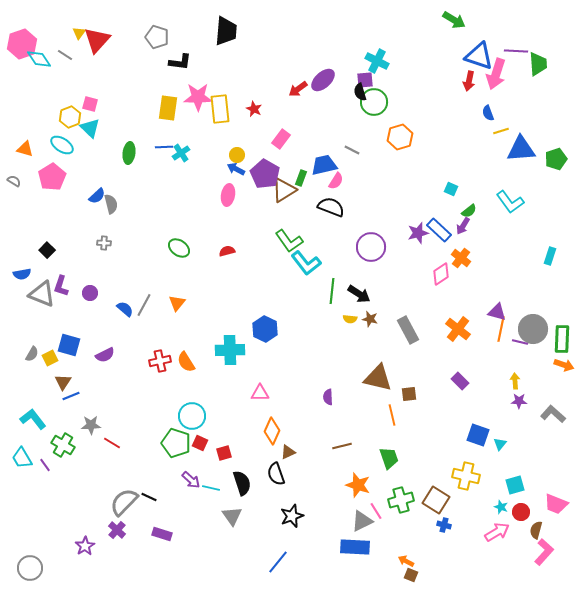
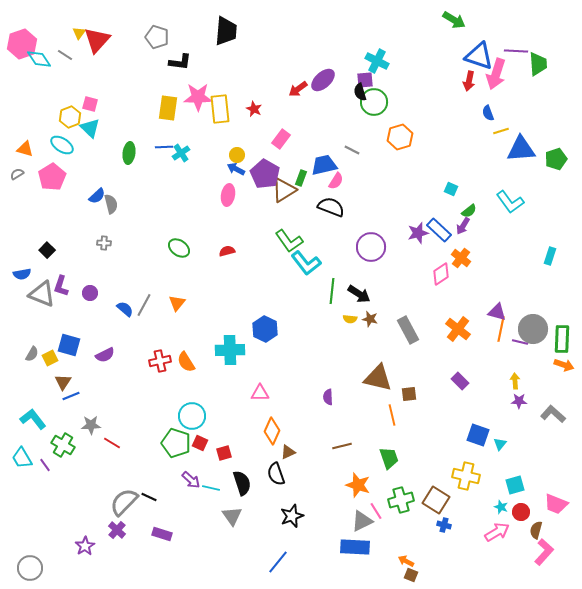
gray semicircle at (14, 181): moved 3 px right, 7 px up; rotated 64 degrees counterclockwise
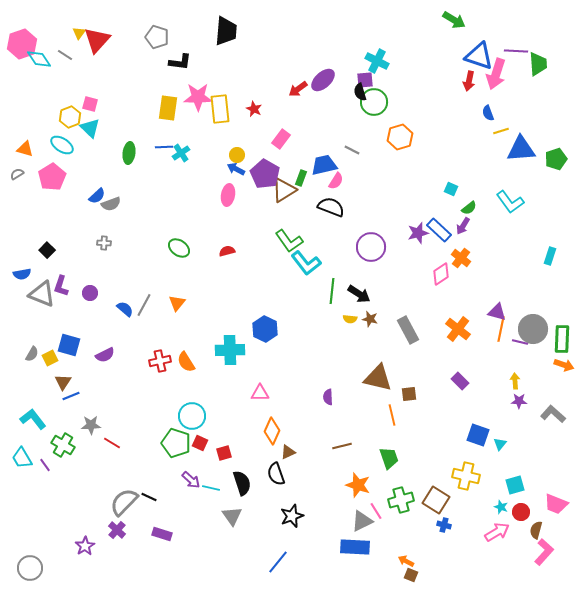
gray semicircle at (111, 204): rotated 84 degrees clockwise
green semicircle at (469, 211): moved 3 px up
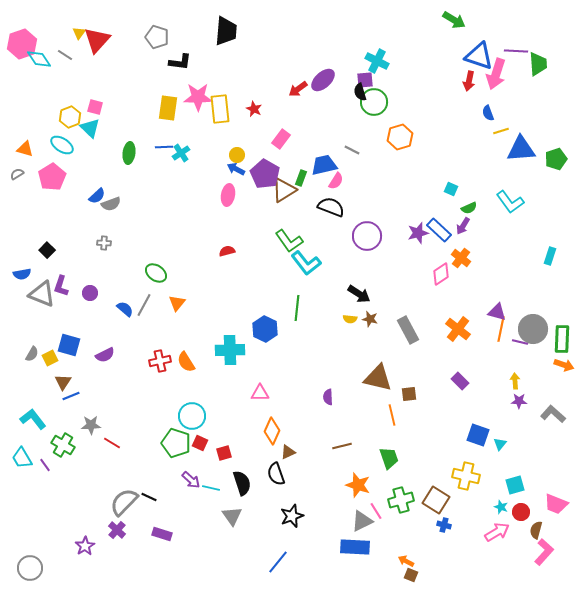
pink square at (90, 104): moved 5 px right, 3 px down
green semicircle at (469, 208): rotated 14 degrees clockwise
purple circle at (371, 247): moved 4 px left, 11 px up
green ellipse at (179, 248): moved 23 px left, 25 px down
green line at (332, 291): moved 35 px left, 17 px down
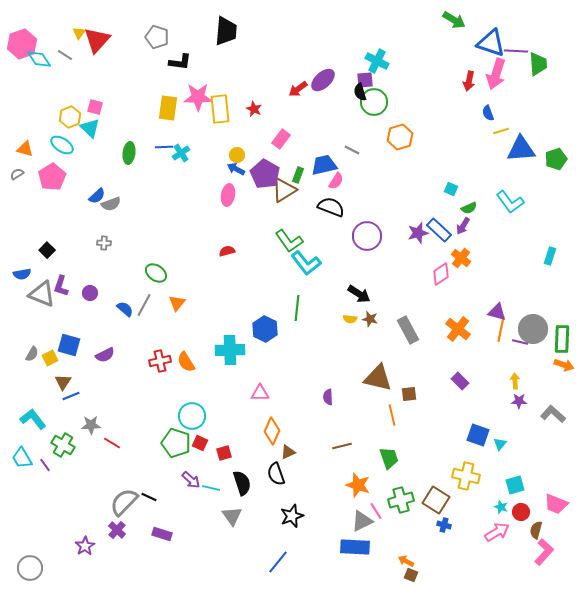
blue triangle at (479, 56): moved 12 px right, 13 px up
green rectangle at (301, 178): moved 3 px left, 3 px up
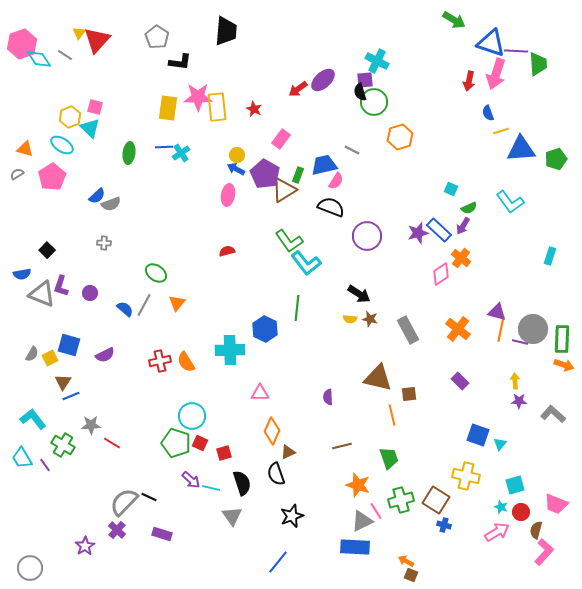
gray pentagon at (157, 37): rotated 15 degrees clockwise
yellow rectangle at (220, 109): moved 3 px left, 2 px up
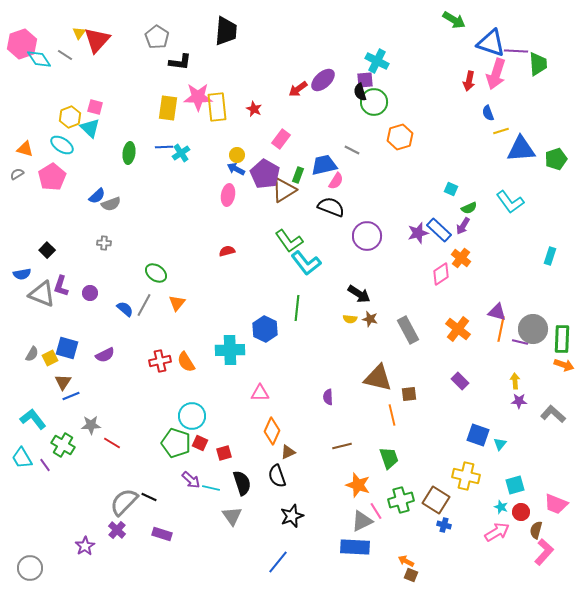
blue square at (69, 345): moved 2 px left, 3 px down
black semicircle at (276, 474): moved 1 px right, 2 px down
